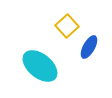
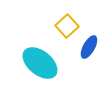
cyan ellipse: moved 3 px up
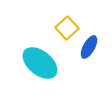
yellow square: moved 2 px down
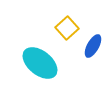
blue ellipse: moved 4 px right, 1 px up
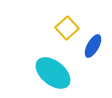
cyan ellipse: moved 13 px right, 10 px down
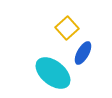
blue ellipse: moved 10 px left, 7 px down
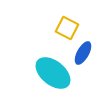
yellow square: rotated 20 degrees counterclockwise
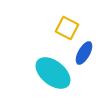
blue ellipse: moved 1 px right
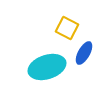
cyan ellipse: moved 6 px left, 6 px up; rotated 57 degrees counterclockwise
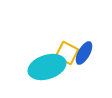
yellow square: moved 25 px down
